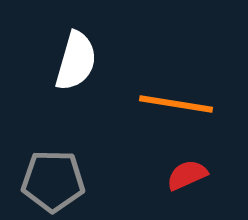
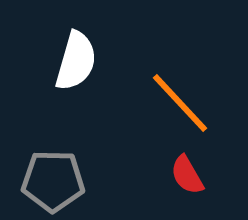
orange line: moved 4 px right, 1 px up; rotated 38 degrees clockwise
red semicircle: rotated 96 degrees counterclockwise
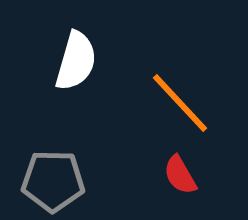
red semicircle: moved 7 px left
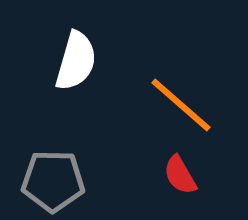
orange line: moved 1 px right, 2 px down; rotated 6 degrees counterclockwise
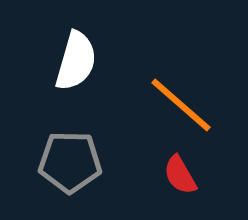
gray pentagon: moved 17 px right, 19 px up
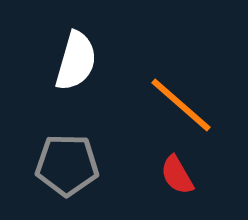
gray pentagon: moved 3 px left, 3 px down
red semicircle: moved 3 px left
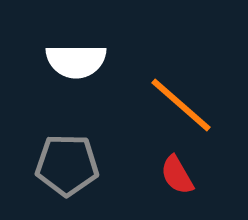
white semicircle: rotated 74 degrees clockwise
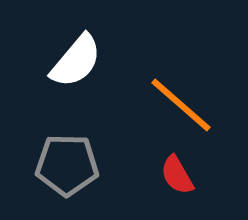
white semicircle: rotated 50 degrees counterclockwise
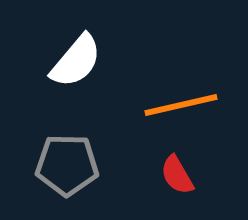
orange line: rotated 54 degrees counterclockwise
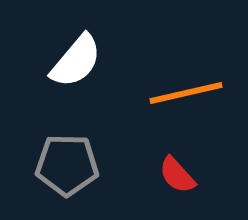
orange line: moved 5 px right, 12 px up
red semicircle: rotated 12 degrees counterclockwise
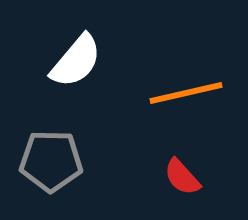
gray pentagon: moved 16 px left, 4 px up
red semicircle: moved 5 px right, 2 px down
